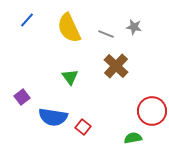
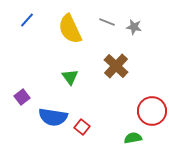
yellow semicircle: moved 1 px right, 1 px down
gray line: moved 1 px right, 12 px up
red square: moved 1 px left
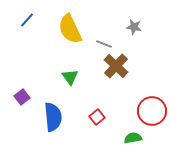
gray line: moved 3 px left, 22 px down
blue semicircle: rotated 104 degrees counterclockwise
red square: moved 15 px right, 10 px up; rotated 14 degrees clockwise
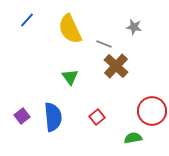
purple square: moved 19 px down
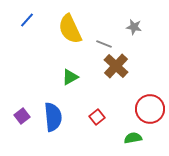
green triangle: rotated 36 degrees clockwise
red circle: moved 2 px left, 2 px up
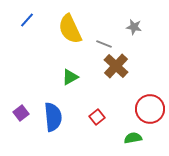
purple square: moved 1 px left, 3 px up
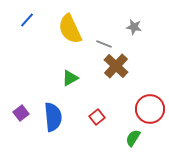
green triangle: moved 1 px down
green semicircle: rotated 48 degrees counterclockwise
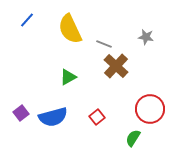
gray star: moved 12 px right, 10 px down
green triangle: moved 2 px left, 1 px up
blue semicircle: rotated 80 degrees clockwise
